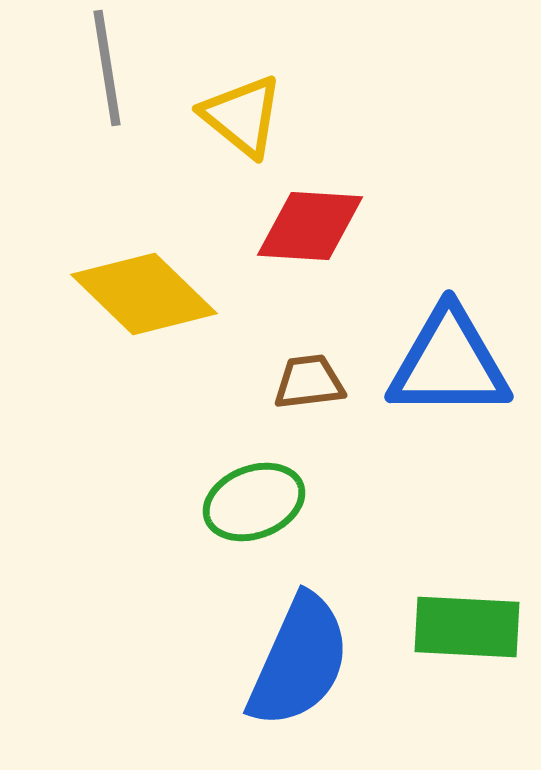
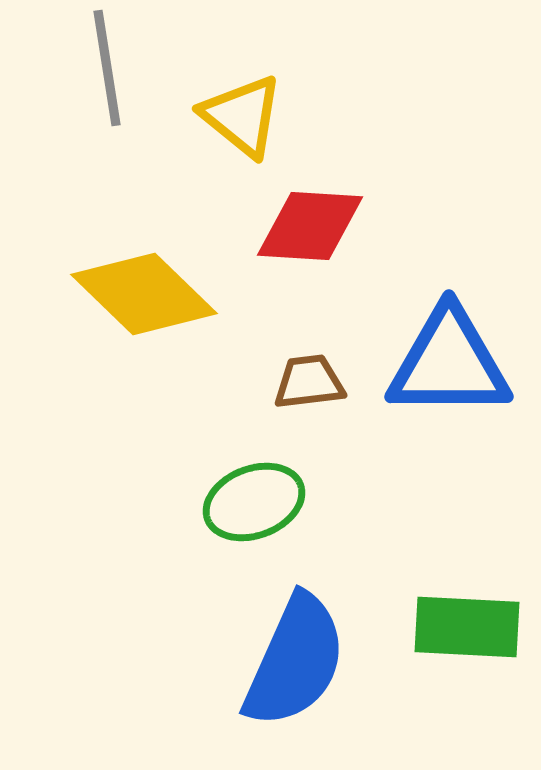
blue semicircle: moved 4 px left
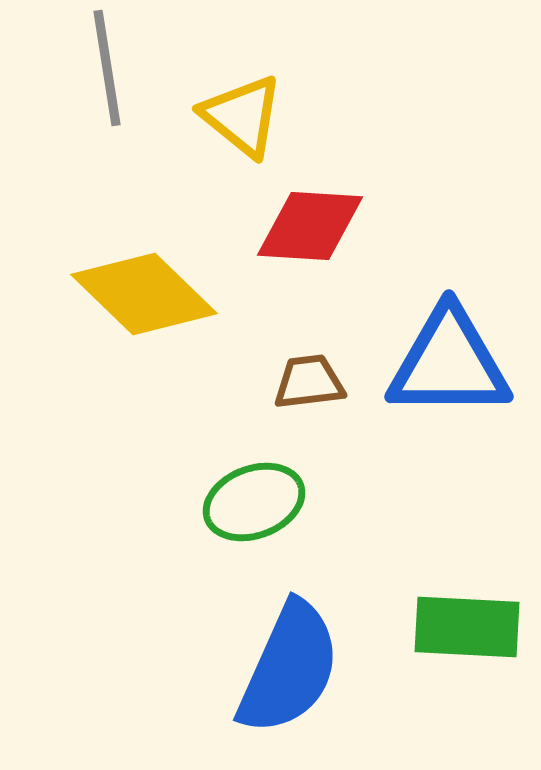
blue semicircle: moved 6 px left, 7 px down
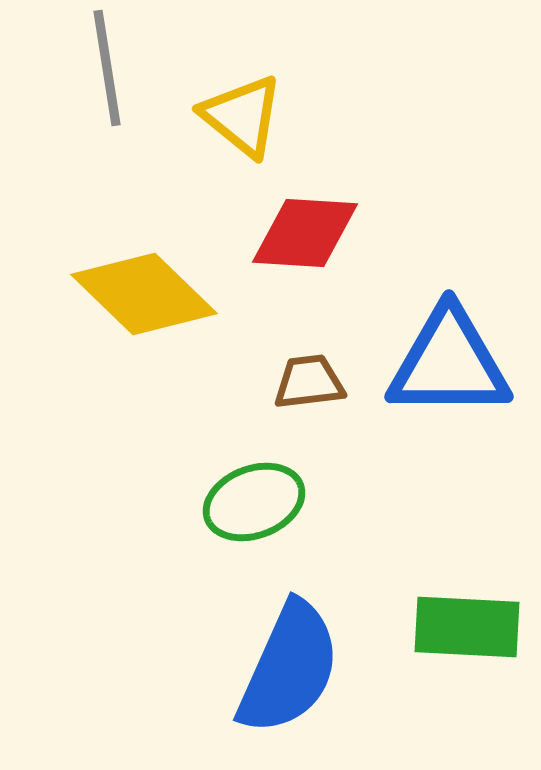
red diamond: moved 5 px left, 7 px down
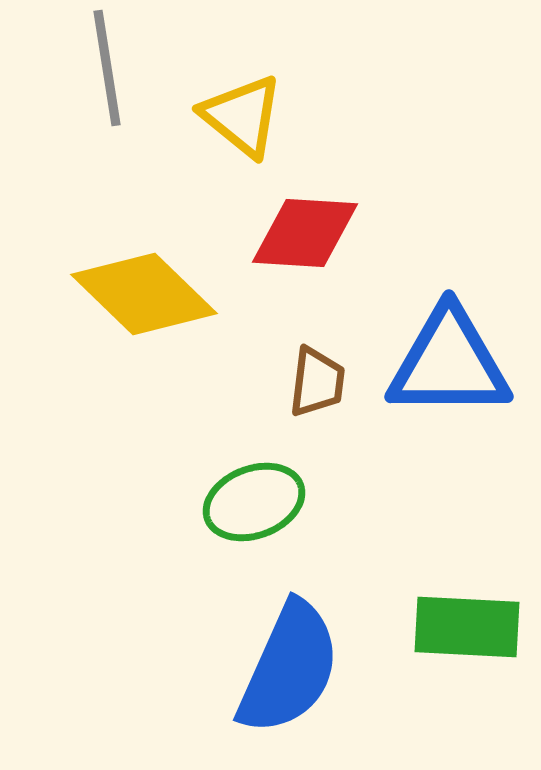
brown trapezoid: moved 8 px right; rotated 104 degrees clockwise
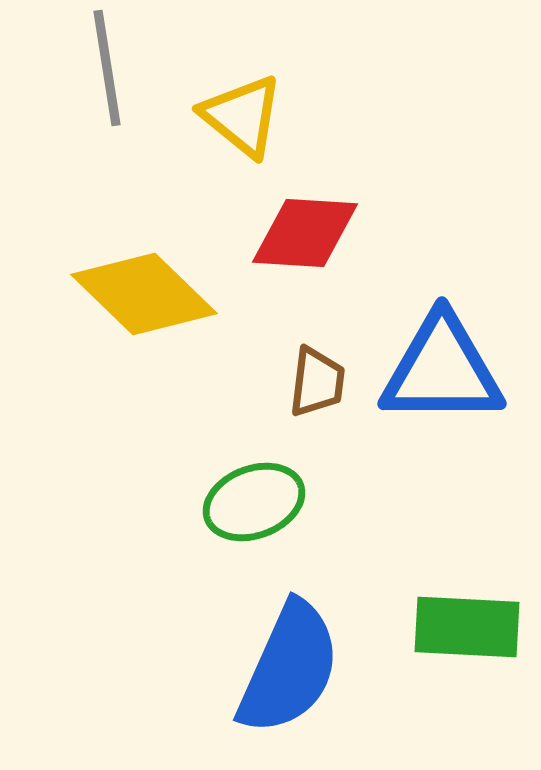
blue triangle: moved 7 px left, 7 px down
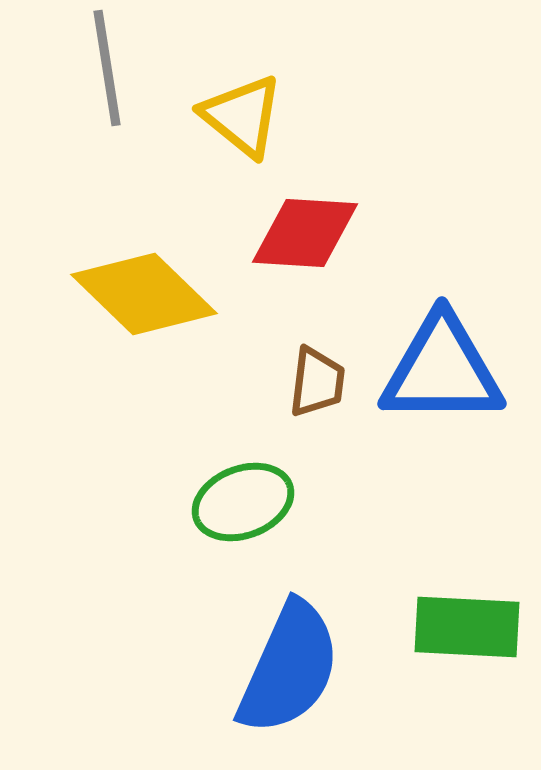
green ellipse: moved 11 px left
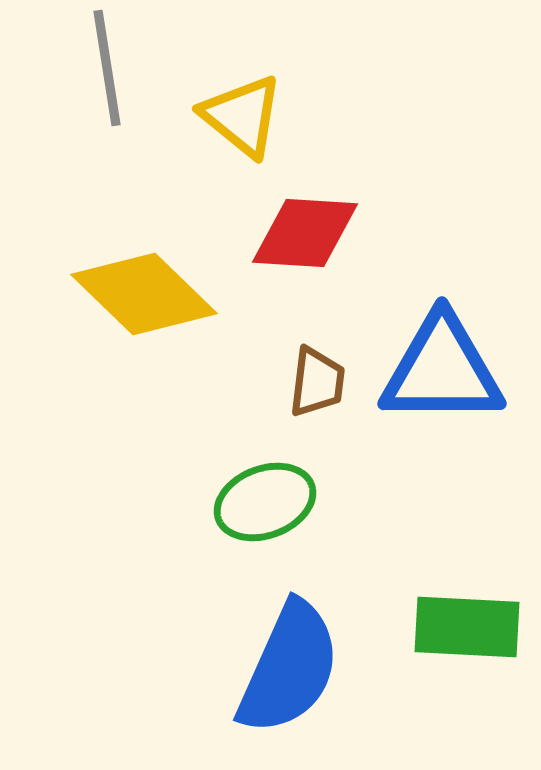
green ellipse: moved 22 px right
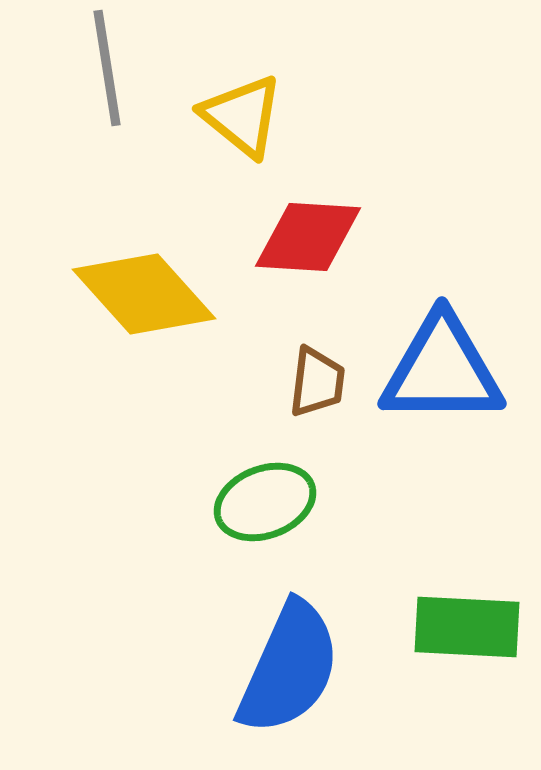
red diamond: moved 3 px right, 4 px down
yellow diamond: rotated 4 degrees clockwise
